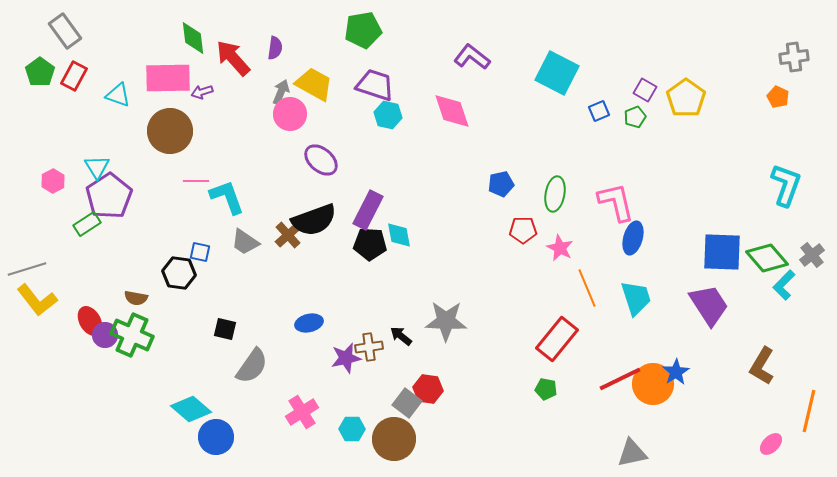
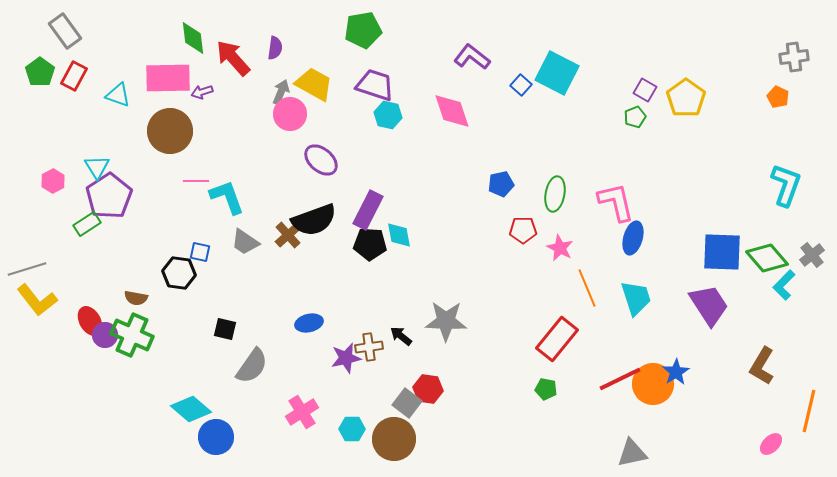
blue square at (599, 111): moved 78 px left, 26 px up; rotated 25 degrees counterclockwise
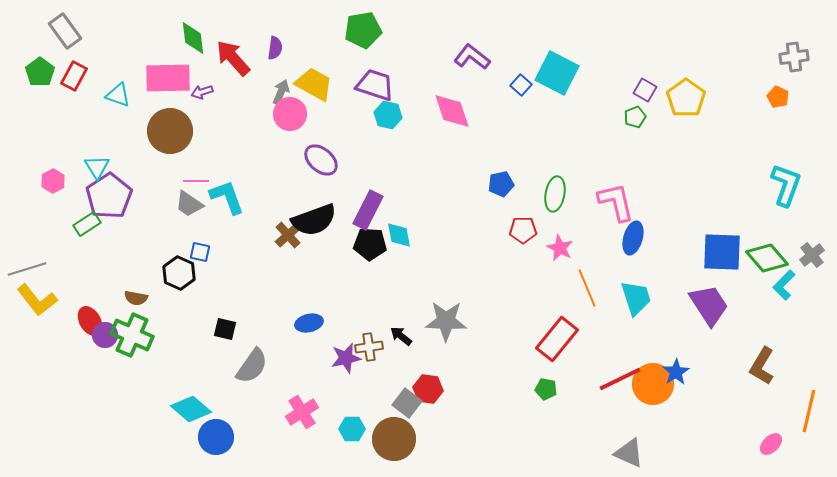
gray trapezoid at (245, 242): moved 56 px left, 38 px up
black hexagon at (179, 273): rotated 16 degrees clockwise
gray triangle at (632, 453): moved 3 px left; rotated 36 degrees clockwise
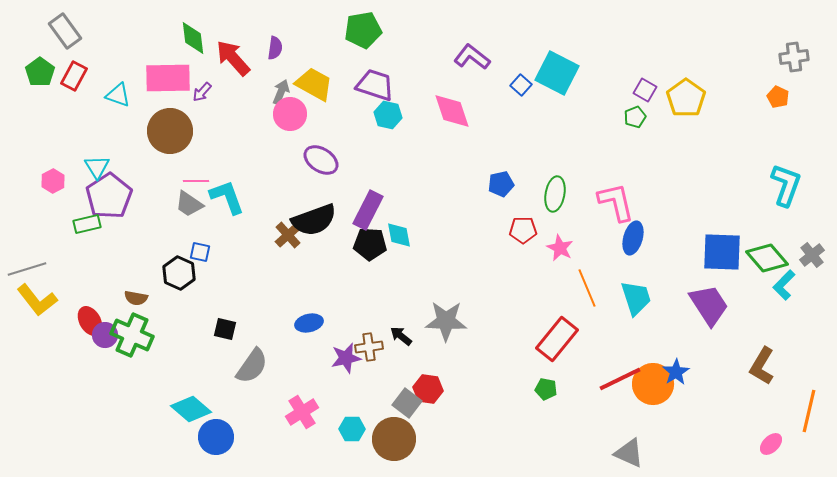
purple arrow at (202, 92): rotated 30 degrees counterclockwise
purple ellipse at (321, 160): rotated 8 degrees counterclockwise
green rectangle at (87, 224): rotated 20 degrees clockwise
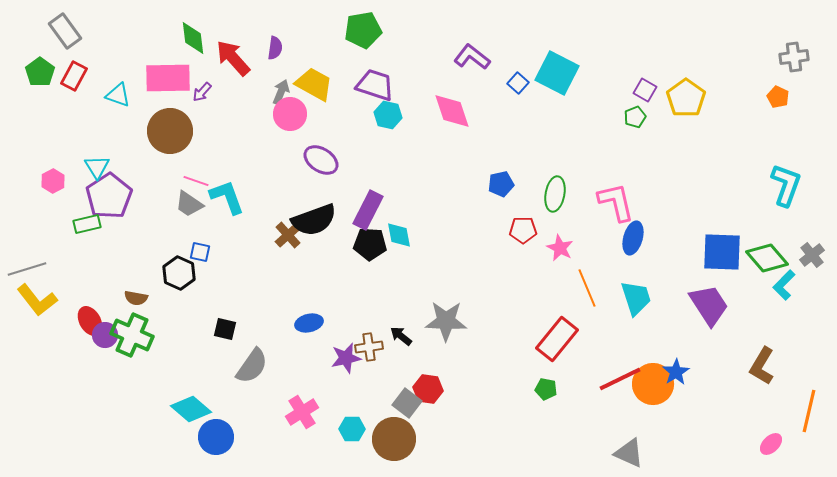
blue square at (521, 85): moved 3 px left, 2 px up
pink line at (196, 181): rotated 20 degrees clockwise
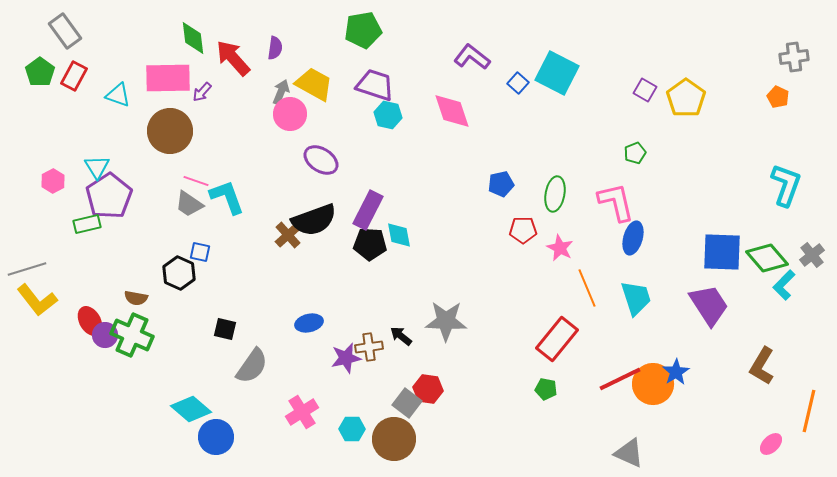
green pentagon at (635, 117): moved 36 px down
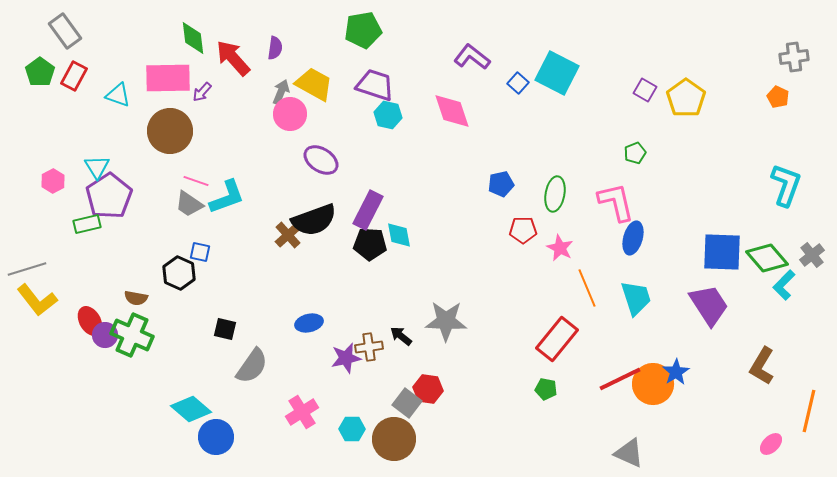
cyan L-shape at (227, 197): rotated 90 degrees clockwise
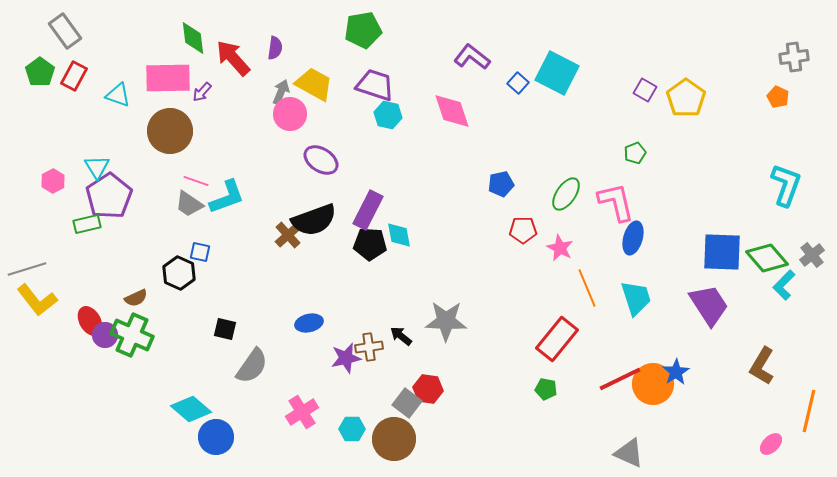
green ellipse at (555, 194): moved 11 px right; rotated 24 degrees clockwise
brown semicircle at (136, 298): rotated 35 degrees counterclockwise
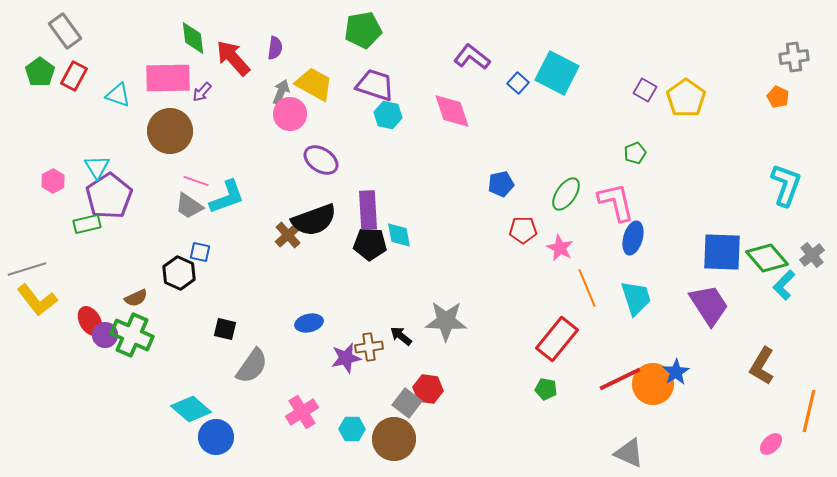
gray trapezoid at (189, 204): moved 2 px down
purple rectangle at (368, 210): rotated 30 degrees counterclockwise
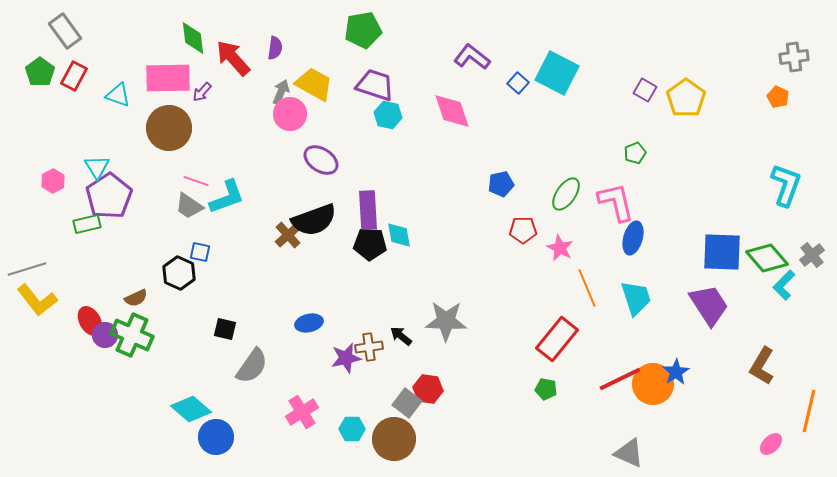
brown circle at (170, 131): moved 1 px left, 3 px up
